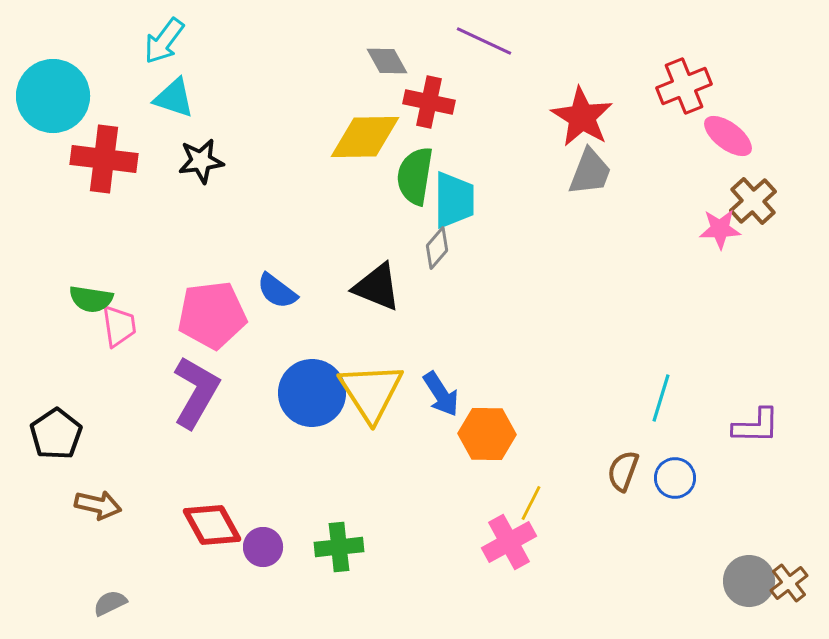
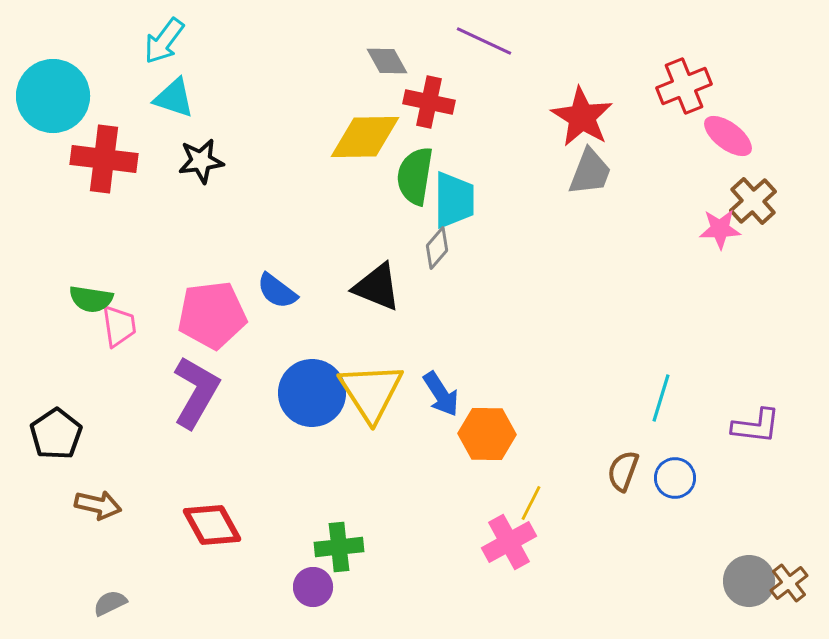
purple L-shape at (756, 426): rotated 6 degrees clockwise
purple circle at (263, 547): moved 50 px right, 40 px down
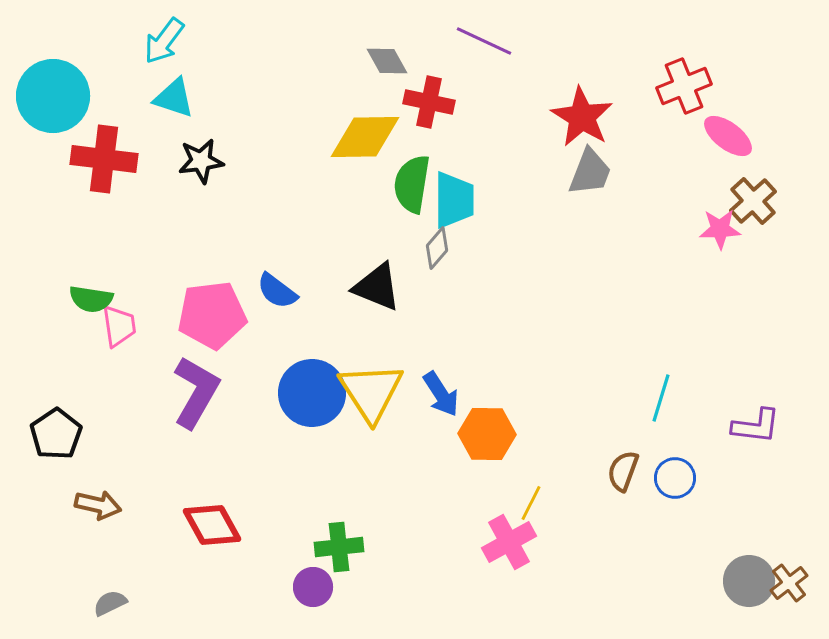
green semicircle at (415, 176): moved 3 px left, 8 px down
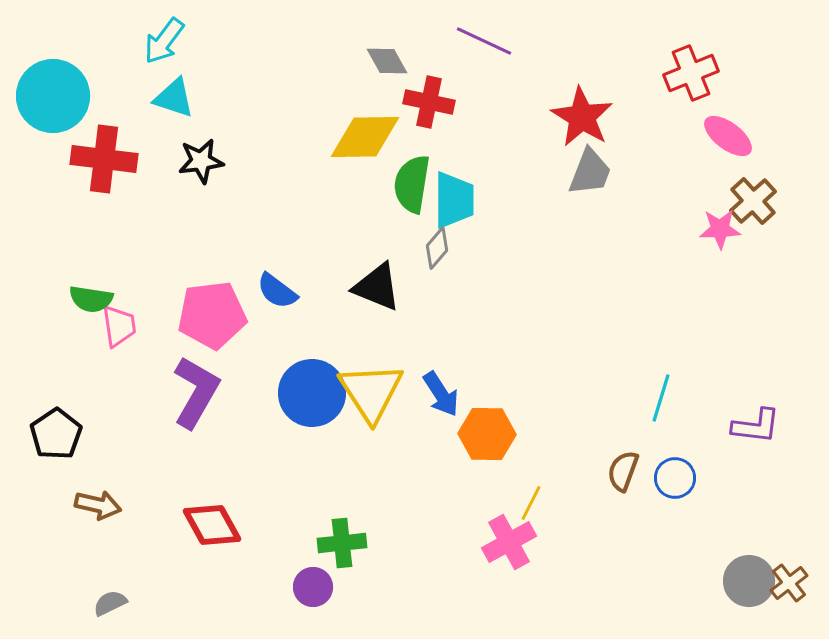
red cross at (684, 86): moved 7 px right, 13 px up
green cross at (339, 547): moved 3 px right, 4 px up
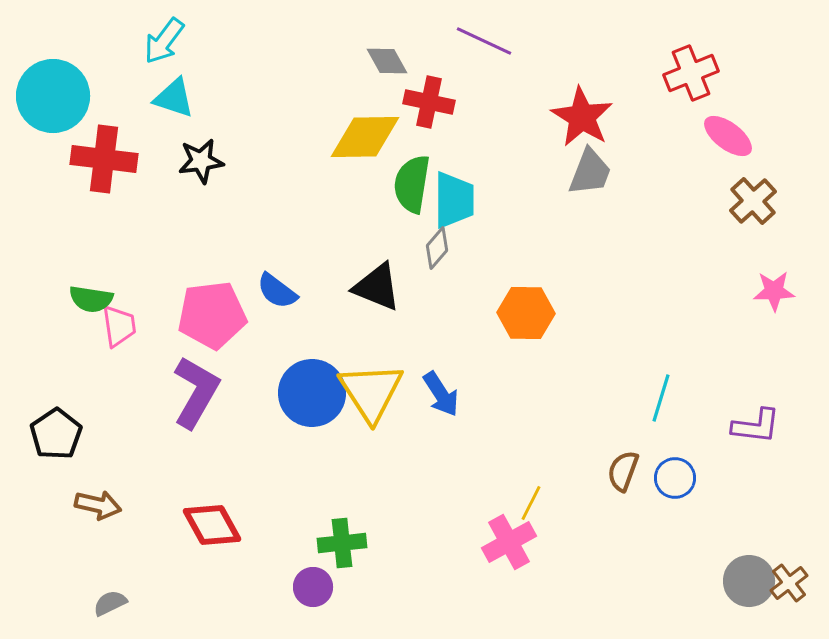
pink star at (720, 229): moved 54 px right, 62 px down
orange hexagon at (487, 434): moved 39 px right, 121 px up
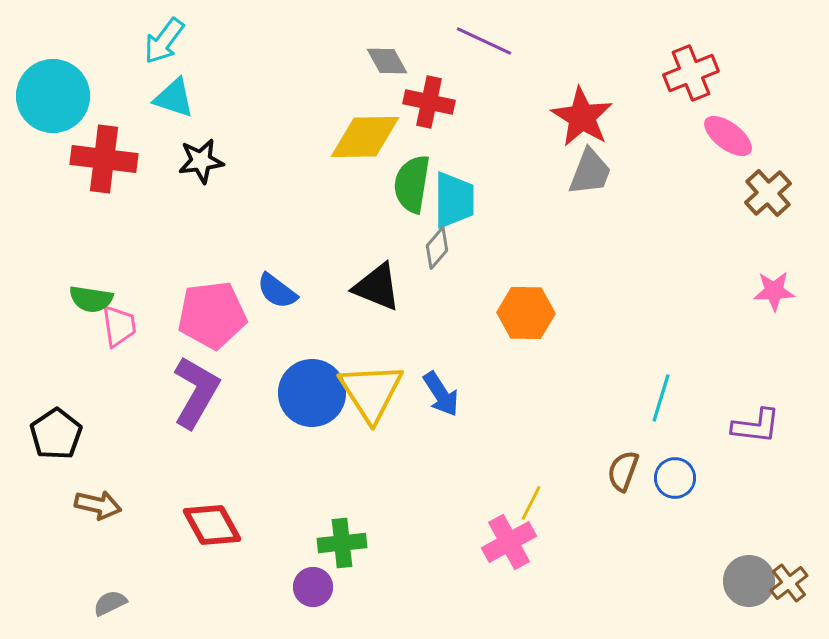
brown cross at (753, 201): moved 15 px right, 8 px up
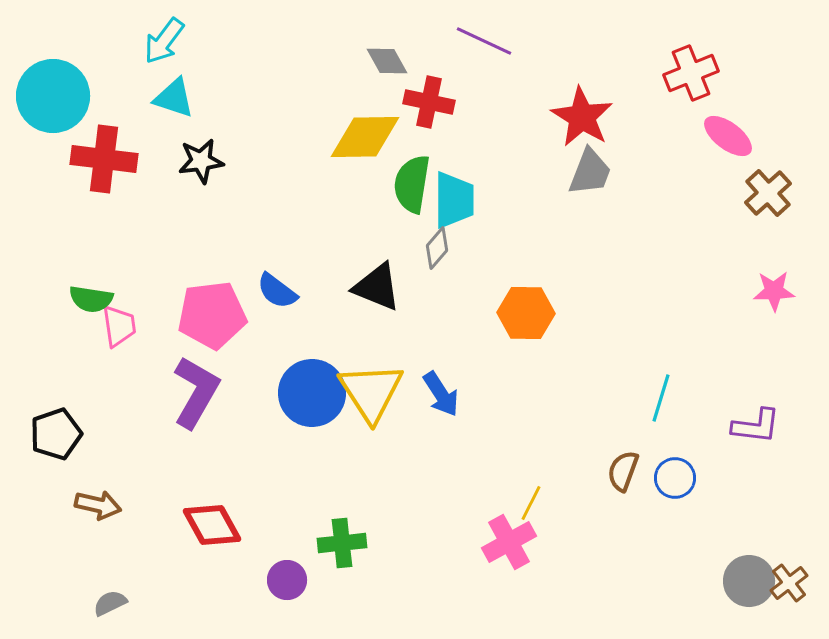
black pentagon at (56, 434): rotated 15 degrees clockwise
purple circle at (313, 587): moved 26 px left, 7 px up
